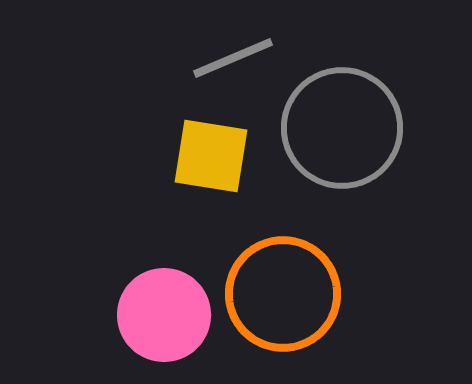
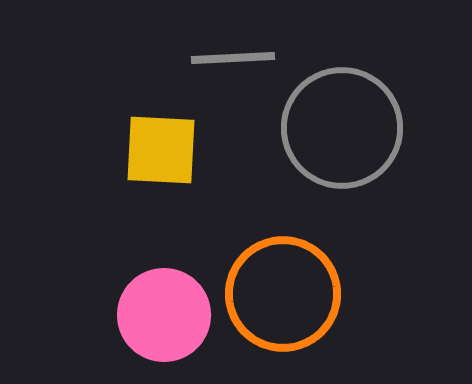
gray line: rotated 20 degrees clockwise
yellow square: moved 50 px left, 6 px up; rotated 6 degrees counterclockwise
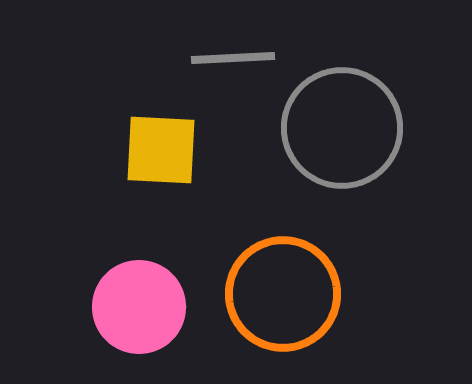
pink circle: moved 25 px left, 8 px up
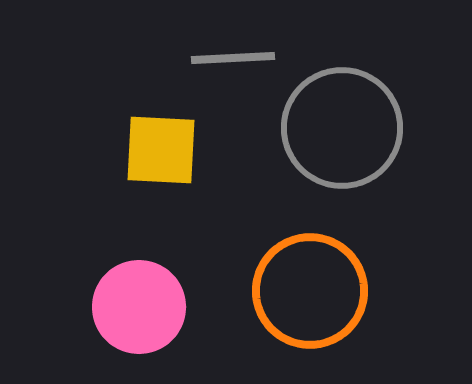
orange circle: moved 27 px right, 3 px up
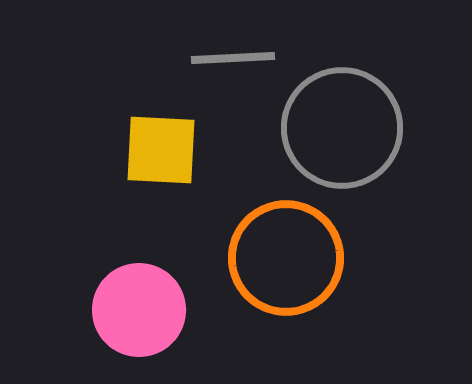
orange circle: moved 24 px left, 33 px up
pink circle: moved 3 px down
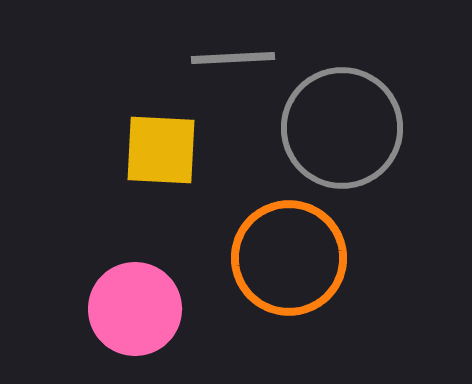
orange circle: moved 3 px right
pink circle: moved 4 px left, 1 px up
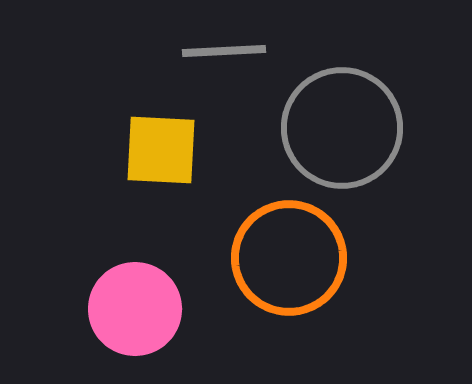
gray line: moved 9 px left, 7 px up
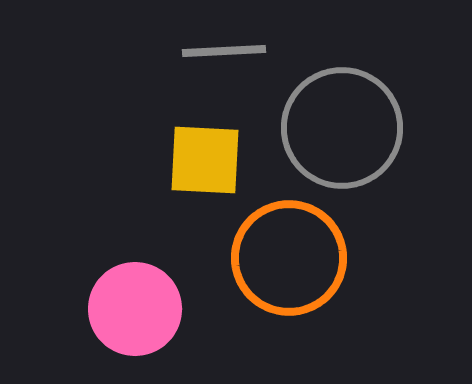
yellow square: moved 44 px right, 10 px down
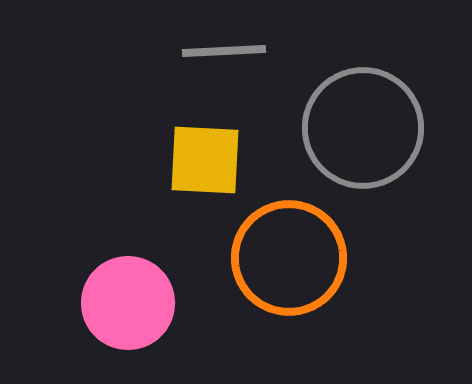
gray circle: moved 21 px right
pink circle: moved 7 px left, 6 px up
